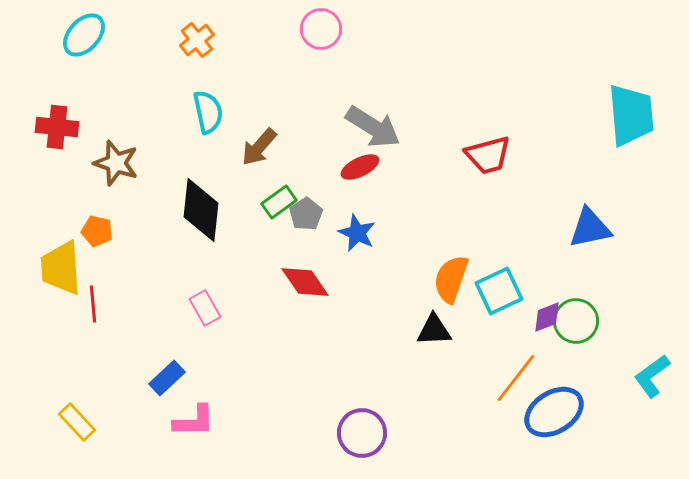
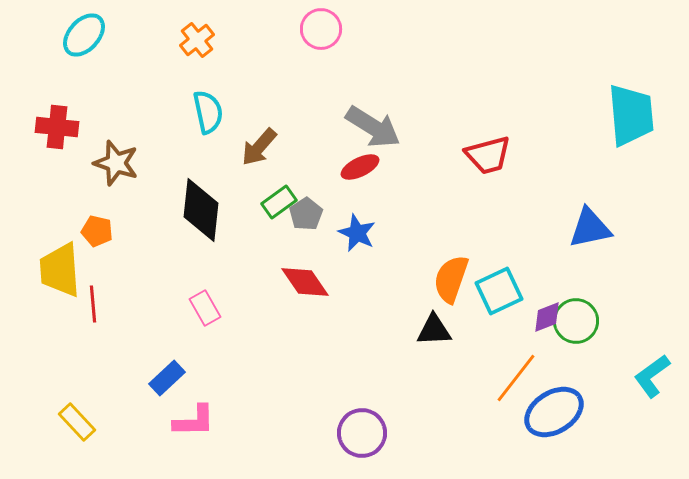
yellow trapezoid: moved 1 px left, 2 px down
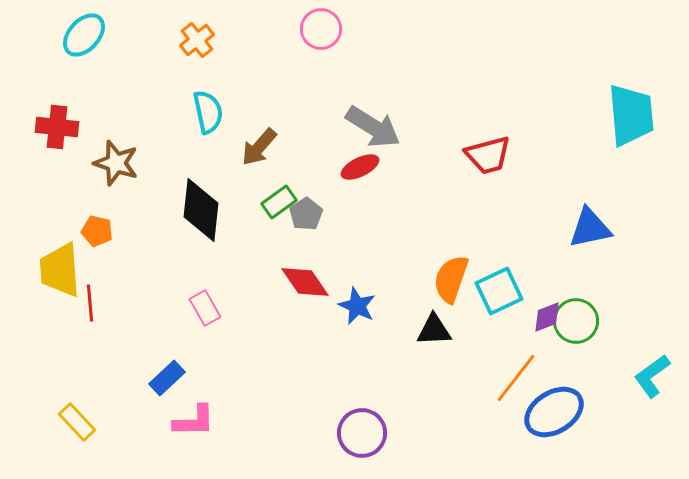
blue star: moved 73 px down
red line: moved 3 px left, 1 px up
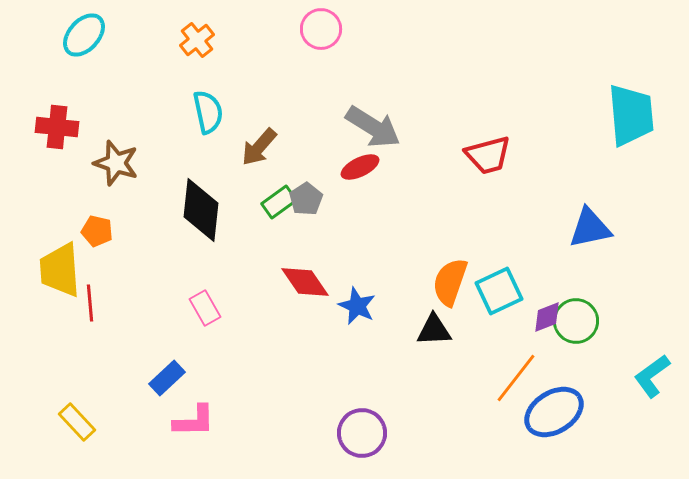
gray pentagon: moved 15 px up
orange semicircle: moved 1 px left, 3 px down
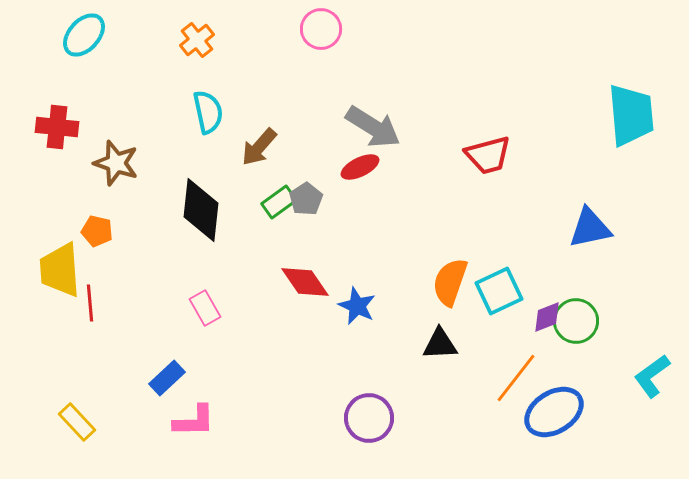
black triangle: moved 6 px right, 14 px down
purple circle: moved 7 px right, 15 px up
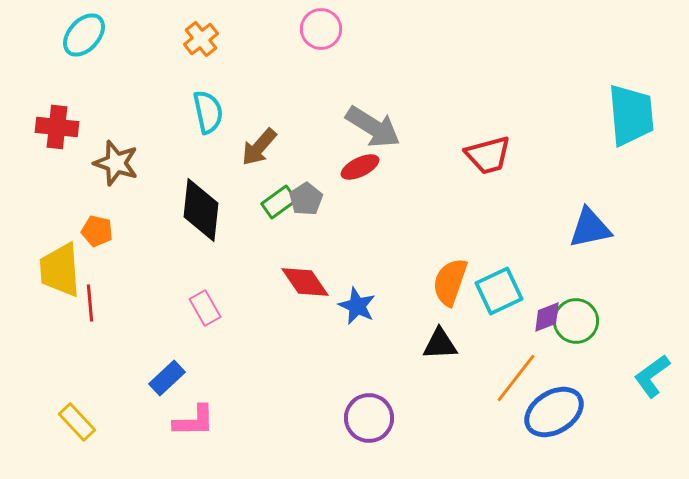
orange cross: moved 4 px right, 1 px up
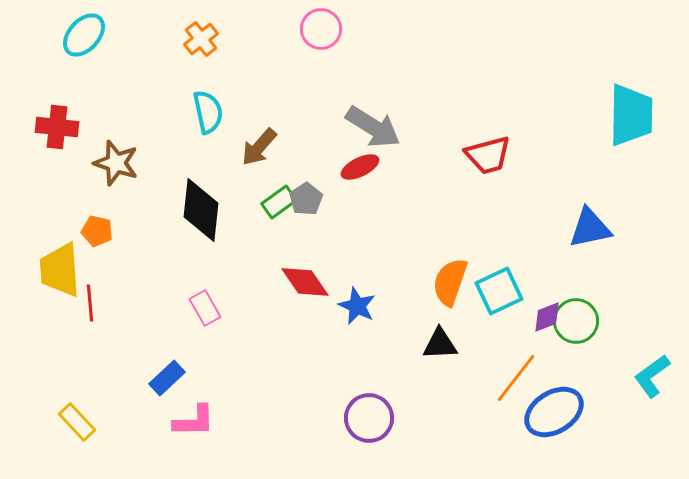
cyan trapezoid: rotated 6 degrees clockwise
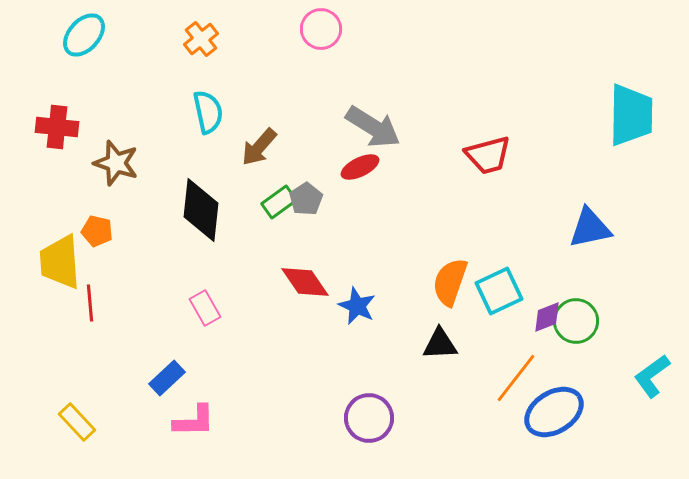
yellow trapezoid: moved 8 px up
